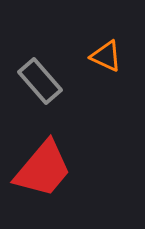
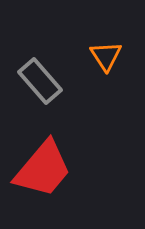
orange triangle: rotated 32 degrees clockwise
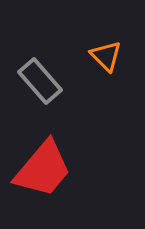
orange triangle: rotated 12 degrees counterclockwise
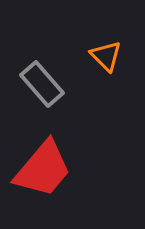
gray rectangle: moved 2 px right, 3 px down
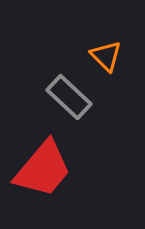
gray rectangle: moved 27 px right, 13 px down; rotated 6 degrees counterclockwise
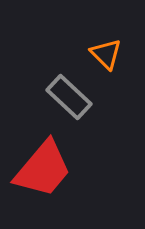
orange triangle: moved 2 px up
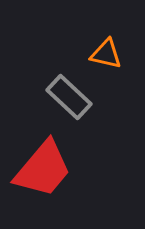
orange triangle: rotated 32 degrees counterclockwise
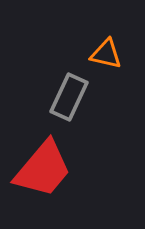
gray rectangle: rotated 72 degrees clockwise
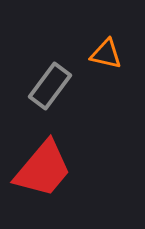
gray rectangle: moved 19 px left, 11 px up; rotated 12 degrees clockwise
